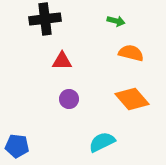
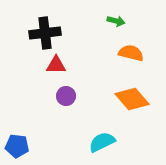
black cross: moved 14 px down
red triangle: moved 6 px left, 4 px down
purple circle: moved 3 px left, 3 px up
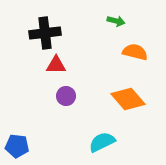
orange semicircle: moved 4 px right, 1 px up
orange diamond: moved 4 px left
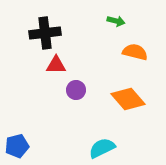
purple circle: moved 10 px right, 6 px up
cyan semicircle: moved 6 px down
blue pentagon: rotated 20 degrees counterclockwise
